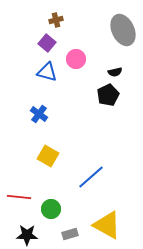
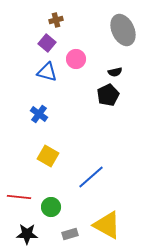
green circle: moved 2 px up
black star: moved 1 px up
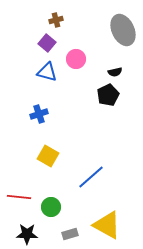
blue cross: rotated 36 degrees clockwise
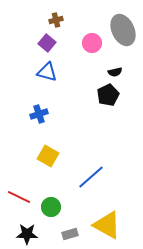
pink circle: moved 16 px right, 16 px up
red line: rotated 20 degrees clockwise
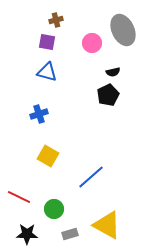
purple square: moved 1 px up; rotated 30 degrees counterclockwise
black semicircle: moved 2 px left
green circle: moved 3 px right, 2 px down
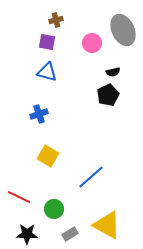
gray rectangle: rotated 14 degrees counterclockwise
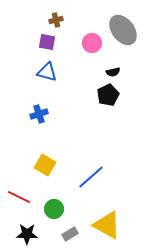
gray ellipse: rotated 12 degrees counterclockwise
yellow square: moved 3 px left, 9 px down
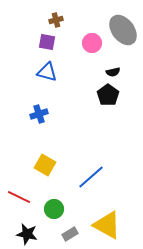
black pentagon: rotated 10 degrees counterclockwise
black star: rotated 10 degrees clockwise
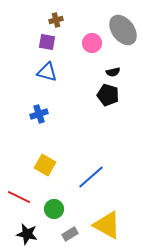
black pentagon: rotated 20 degrees counterclockwise
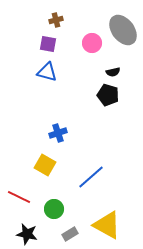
purple square: moved 1 px right, 2 px down
blue cross: moved 19 px right, 19 px down
